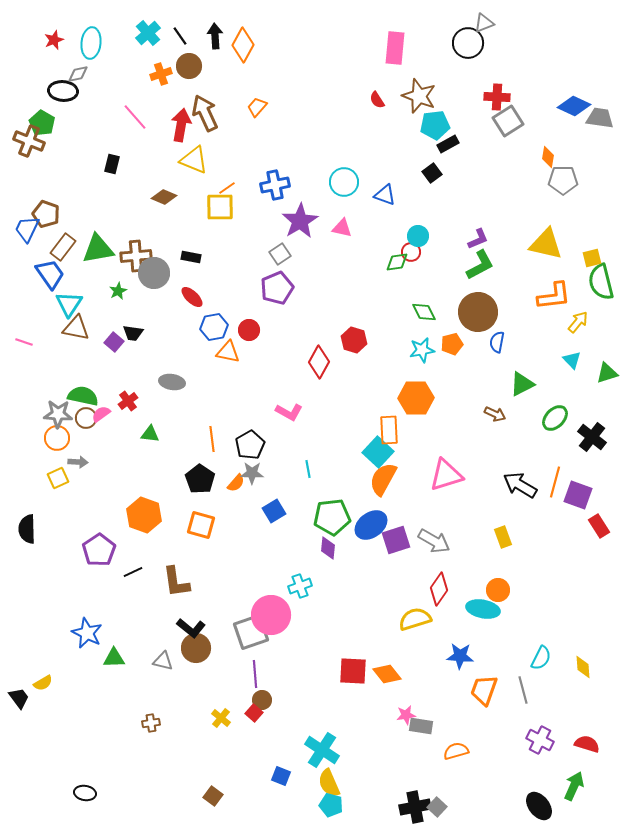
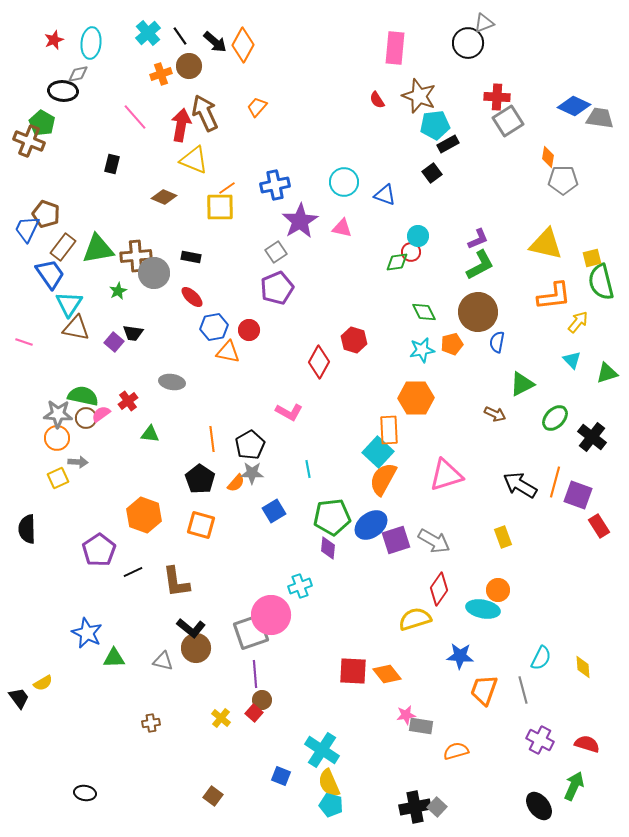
black arrow at (215, 36): moved 6 px down; rotated 135 degrees clockwise
gray square at (280, 254): moved 4 px left, 2 px up
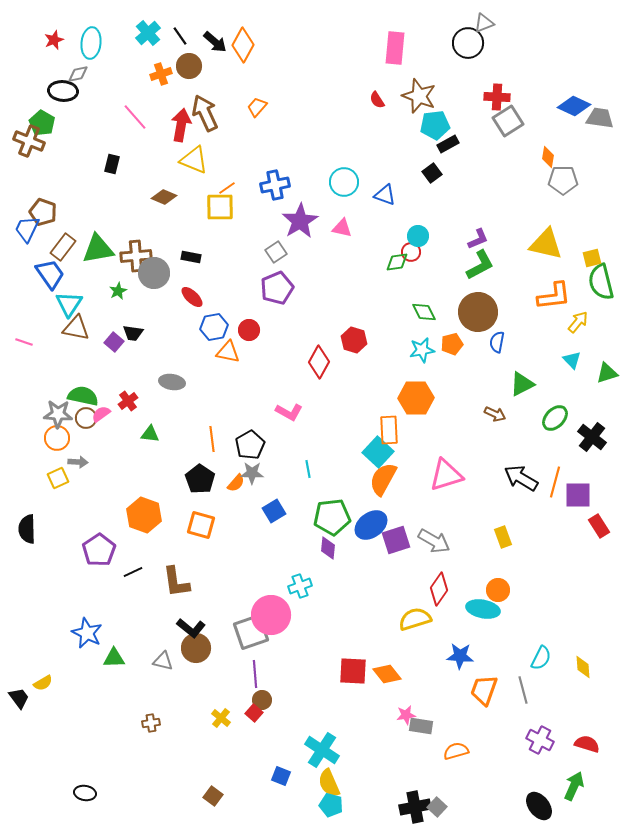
brown pentagon at (46, 214): moved 3 px left, 2 px up
black arrow at (520, 485): moved 1 px right, 7 px up
purple square at (578, 495): rotated 20 degrees counterclockwise
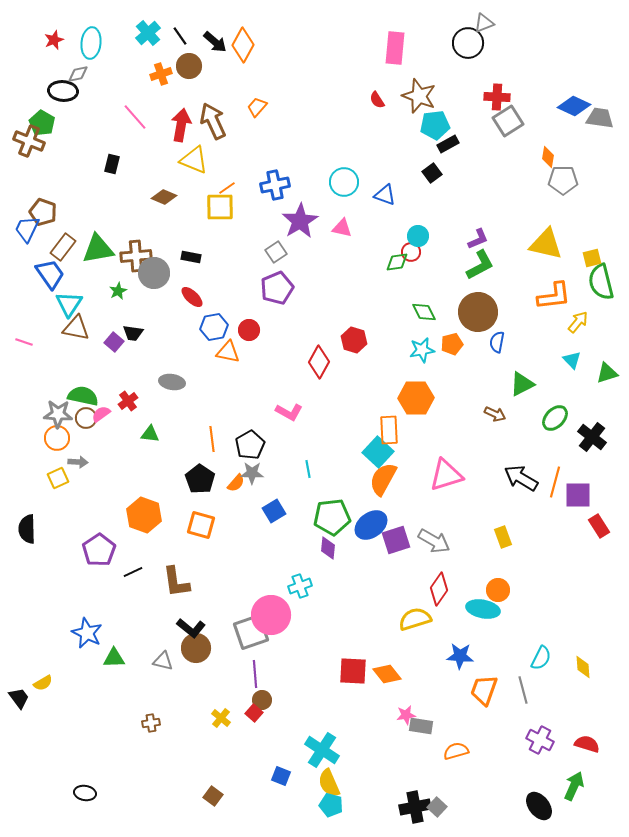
brown arrow at (205, 113): moved 8 px right, 8 px down
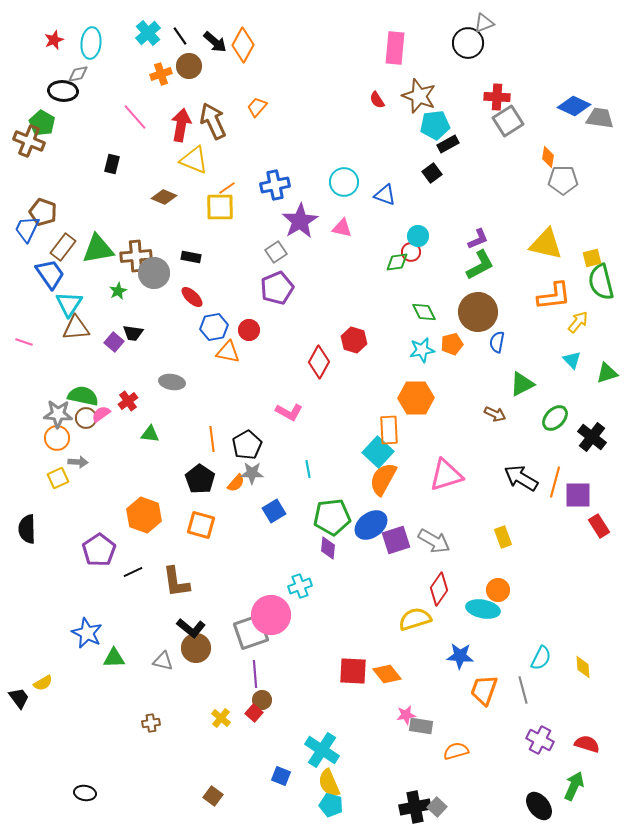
brown triangle at (76, 328): rotated 16 degrees counterclockwise
black pentagon at (250, 445): moved 3 px left
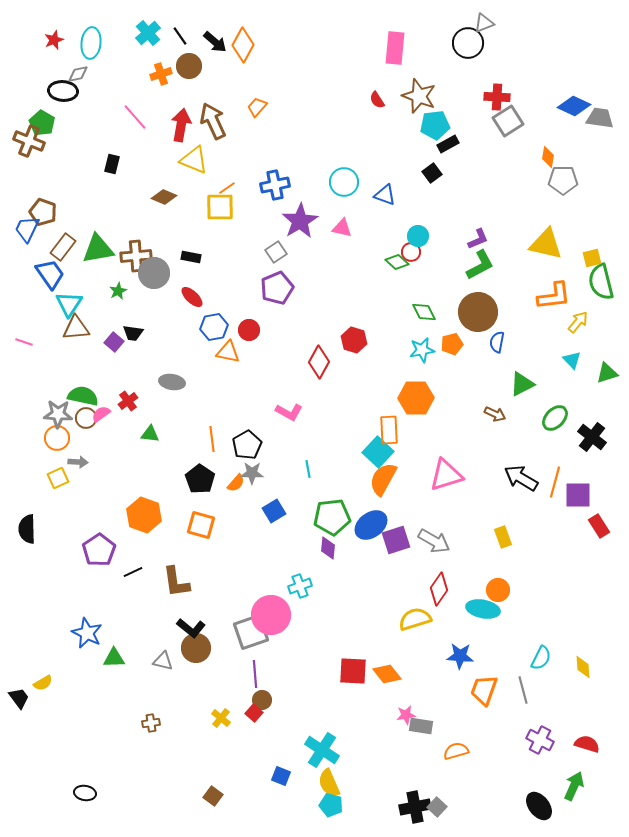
green diamond at (397, 262): rotated 50 degrees clockwise
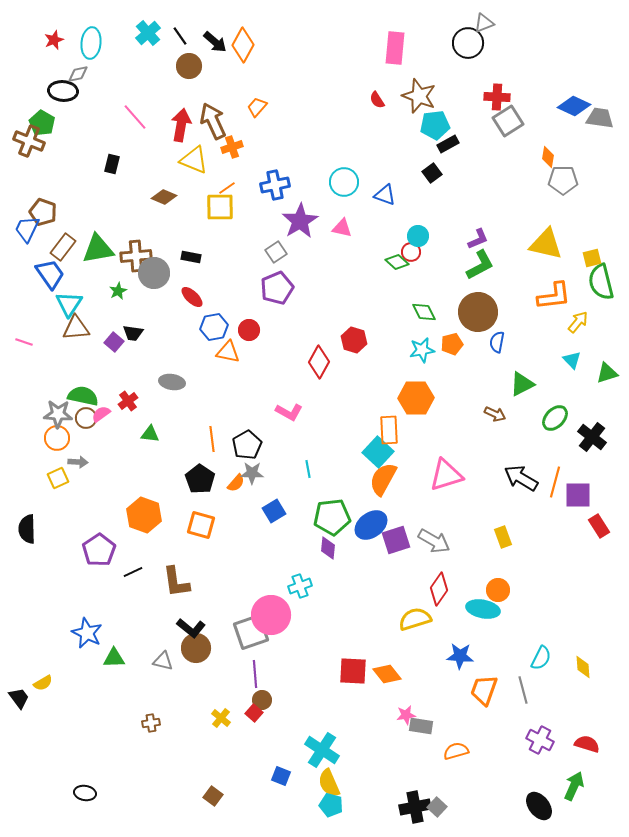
orange cross at (161, 74): moved 71 px right, 73 px down
